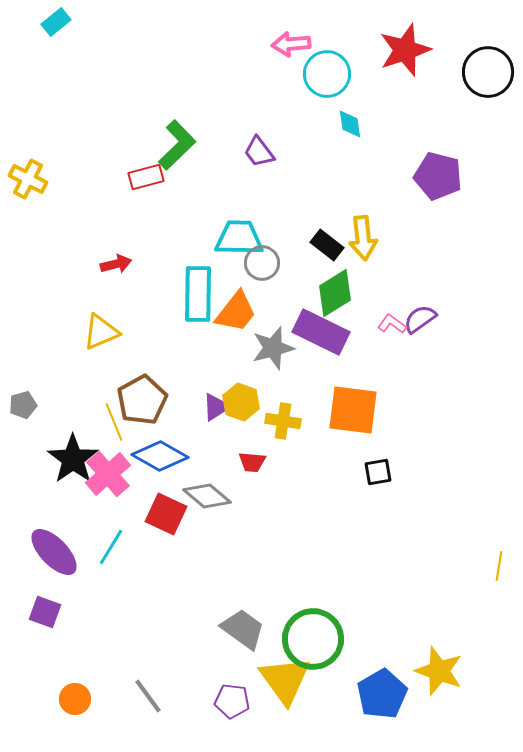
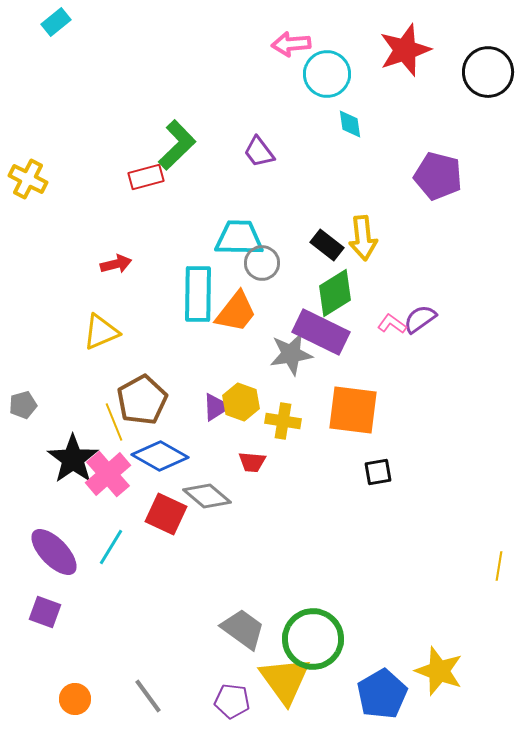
gray star at (273, 348): moved 18 px right, 6 px down; rotated 6 degrees clockwise
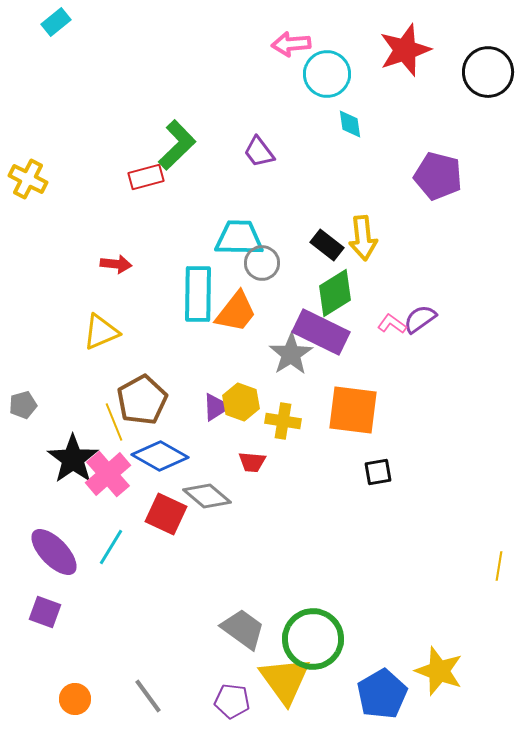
red arrow at (116, 264): rotated 20 degrees clockwise
gray star at (291, 354): rotated 24 degrees counterclockwise
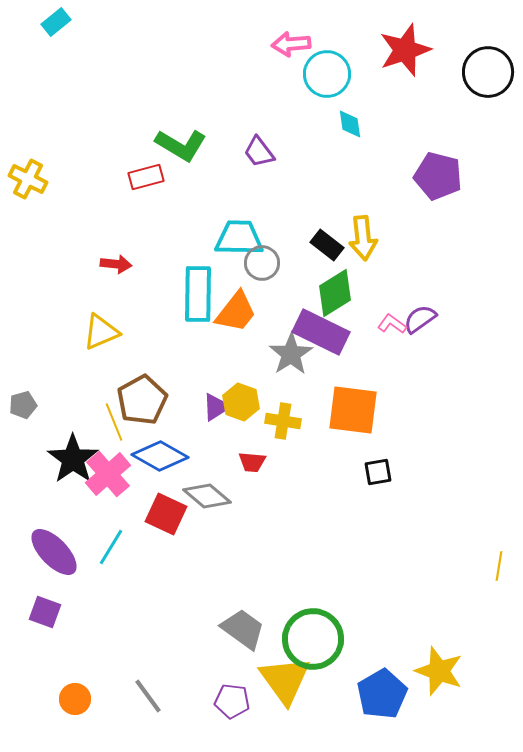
green L-shape at (177, 145): moved 4 px right; rotated 75 degrees clockwise
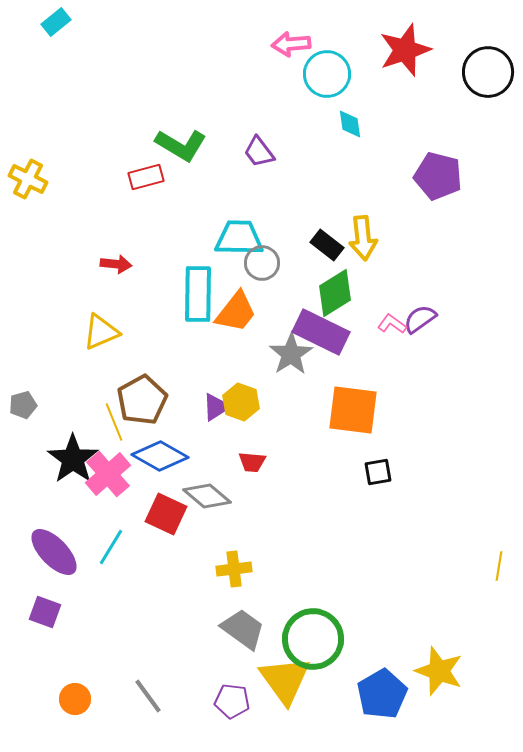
yellow cross at (283, 421): moved 49 px left, 148 px down; rotated 16 degrees counterclockwise
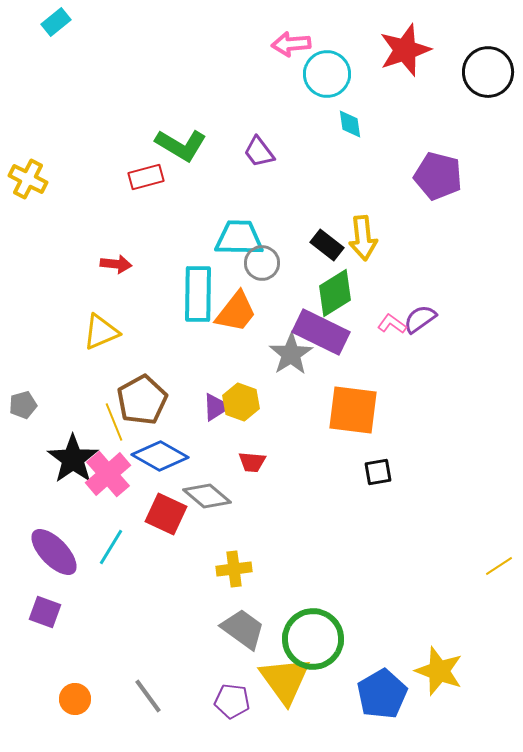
yellow line at (499, 566): rotated 48 degrees clockwise
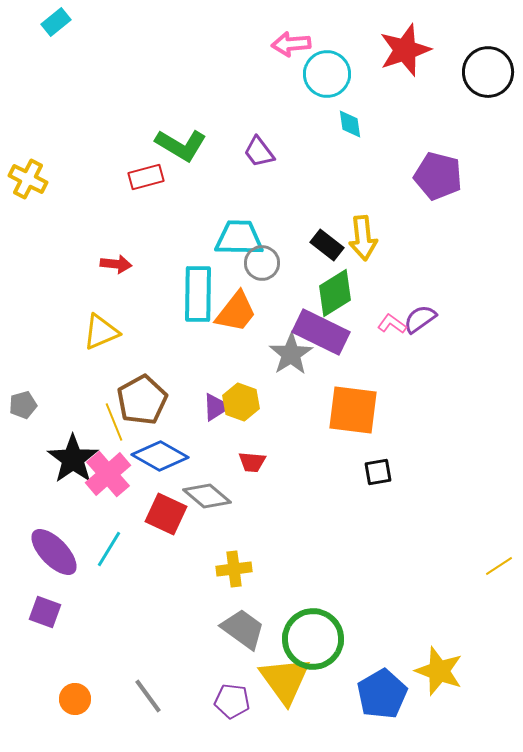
cyan line at (111, 547): moved 2 px left, 2 px down
